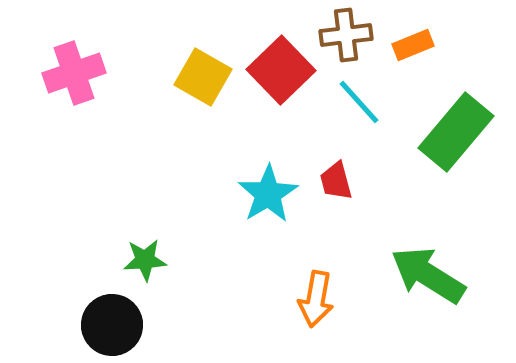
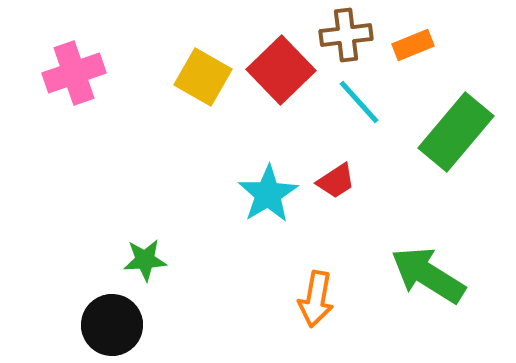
red trapezoid: rotated 108 degrees counterclockwise
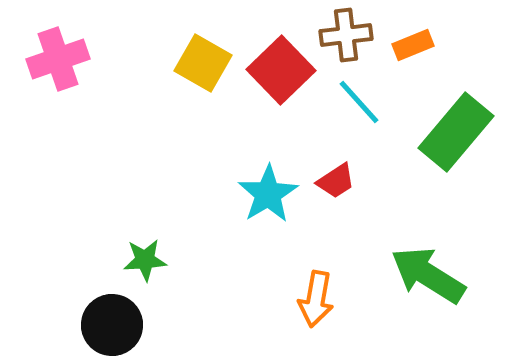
pink cross: moved 16 px left, 14 px up
yellow square: moved 14 px up
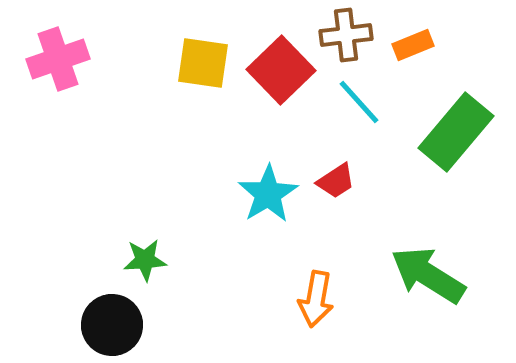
yellow square: rotated 22 degrees counterclockwise
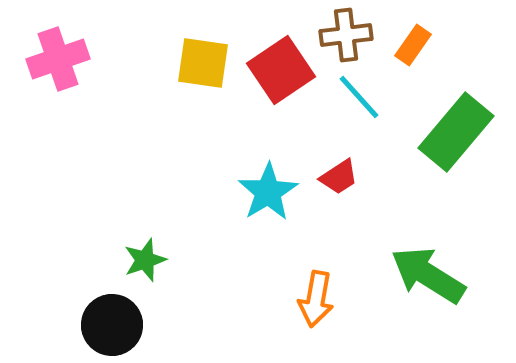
orange rectangle: rotated 33 degrees counterclockwise
red square: rotated 10 degrees clockwise
cyan line: moved 5 px up
red trapezoid: moved 3 px right, 4 px up
cyan star: moved 2 px up
green star: rotated 15 degrees counterclockwise
